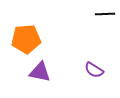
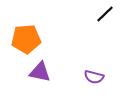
black line: rotated 42 degrees counterclockwise
purple semicircle: moved 7 px down; rotated 18 degrees counterclockwise
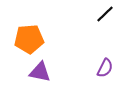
orange pentagon: moved 3 px right
purple semicircle: moved 11 px right, 9 px up; rotated 78 degrees counterclockwise
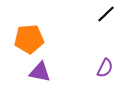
black line: moved 1 px right
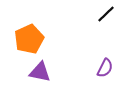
orange pentagon: rotated 20 degrees counterclockwise
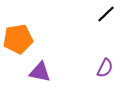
orange pentagon: moved 11 px left; rotated 16 degrees clockwise
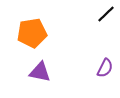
orange pentagon: moved 14 px right, 6 px up
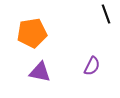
black line: rotated 66 degrees counterclockwise
purple semicircle: moved 13 px left, 2 px up
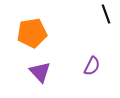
purple triangle: rotated 35 degrees clockwise
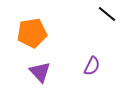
black line: moved 1 px right; rotated 30 degrees counterclockwise
